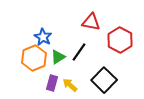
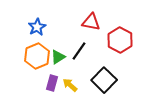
blue star: moved 6 px left, 10 px up; rotated 12 degrees clockwise
black line: moved 1 px up
orange hexagon: moved 3 px right, 2 px up
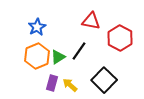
red triangle: moved 1 px up
red hexagon: moved 2 px up
